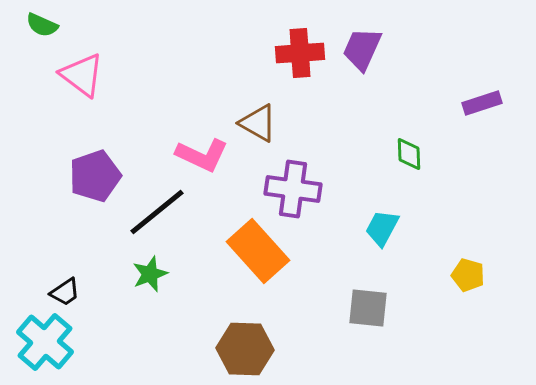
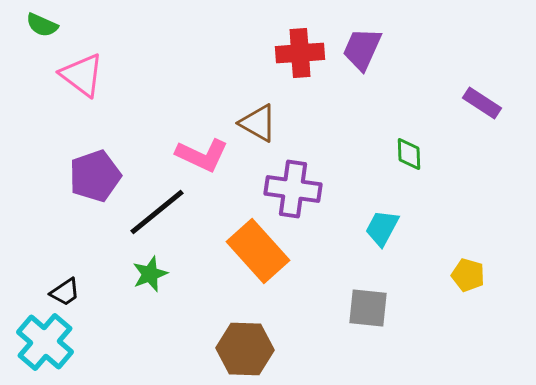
purple rectangle: rotated 51 degrees clockwise
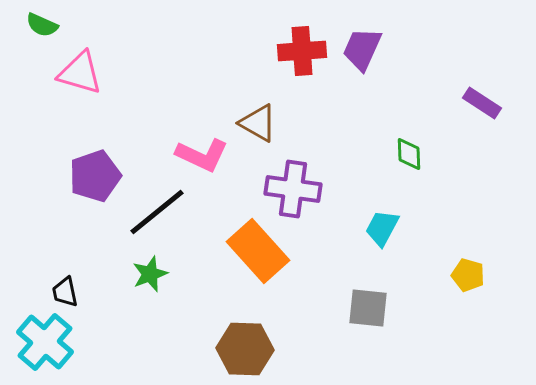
red cross: moved 2 px right, 2 px up
pink triangle: moved 2 px left, 2 px up; rotated 21 degrees counterclockwise
black trapezoid: rotated 112 degrees clockwise
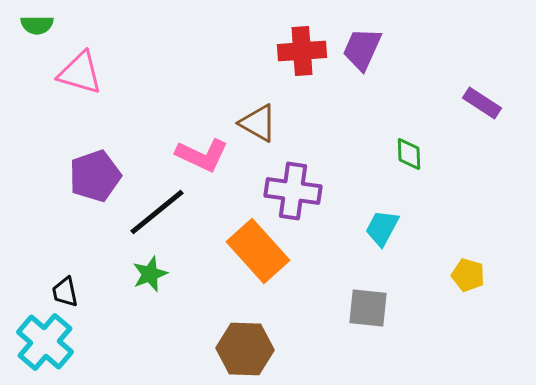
green semicircle: moved 5 px left; rotated 24 degrees counterclockwise
purple cross: moved 2 px down
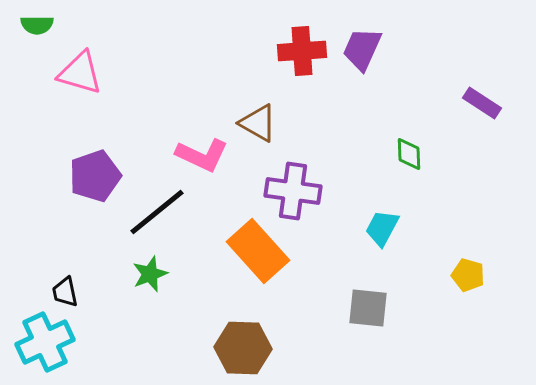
cyan cross: rotated 24 degrees clockwise
brown hexagon: moved 2 px left, 1 px up
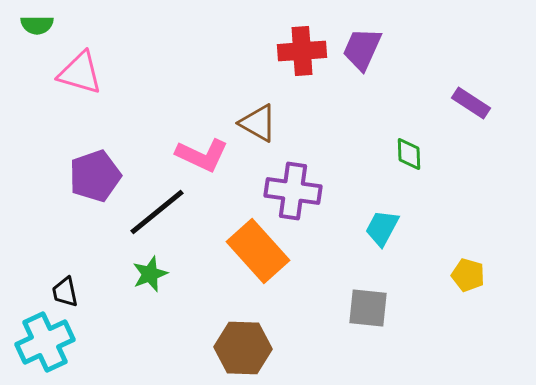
purple rectangle: moved 11 px left
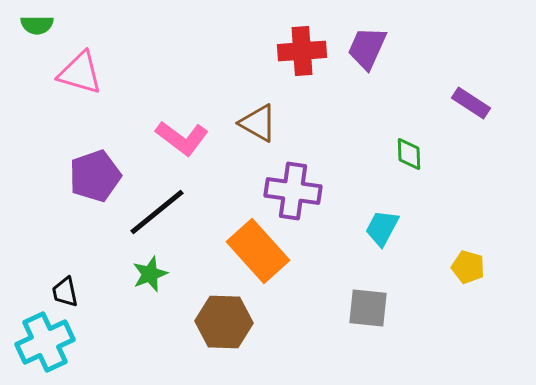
purple trapezoid: moved 5 px right, 1 px up
pink L-shape: moved 20 px left, 17 px up; rotated 12 degrees clockwise
yellow pentagon: moved 8 px up
brown hexagon: moved 19 px left, 26 px up
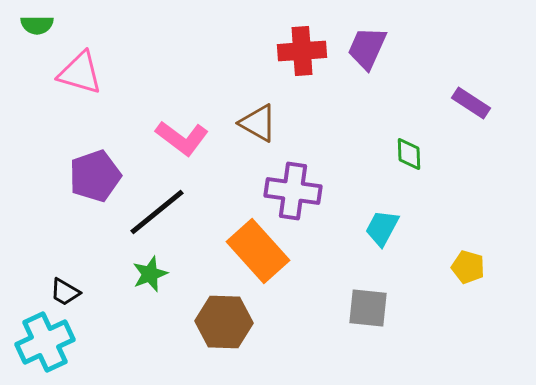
black trapezoid: rotated 48 degrees counterclockwise
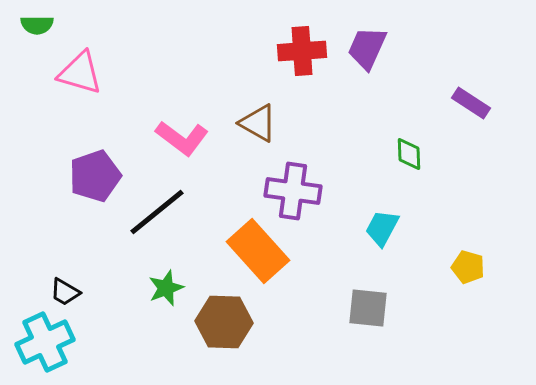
green star: moved 16 px right, 14 px down
